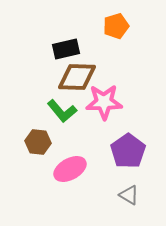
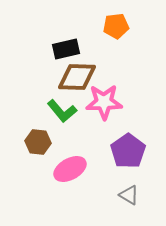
orange pentagon: rotated 10 degrees clockwise
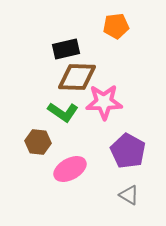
green L-shape: moved 1 px right, 1 px down; rotated 16 degrees counterclockwise
purple pentagon: rotated 8 degrees counterclockwise
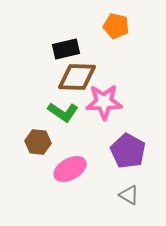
orange pentagon: rotated 20 degrees clockwise
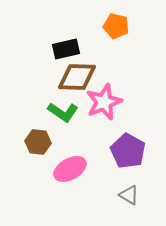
pink star: rotated 21 degrees counterclockwise
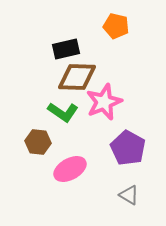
purple pentagon: moved 3 px up
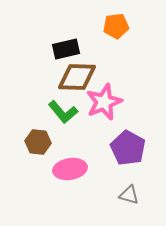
orange pentagon: rotated 20 degrees counterclockwise
green L-shape: rotated 16 degrees clockwise
pink ellipse: rotated 20 degrees clockwise
gray triangle: rotated 15 degrees counterclockwise
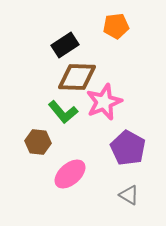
black rectangle: moved 1 px left, 4 px up; rotated 20 degrees counterclockwise
pink ellipse: moved 5 px down; rotated 32 degrees counterclockwise
gray triangle: rotated 15 degrees clockwise
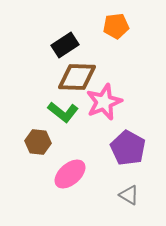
green L-shape: rotated 12 degrees counterclockwise
